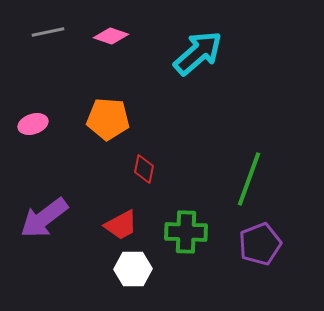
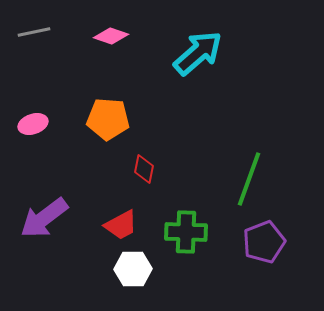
gray line: moved 14 px left
purple pentagon: moved 4 px right, 2 px up
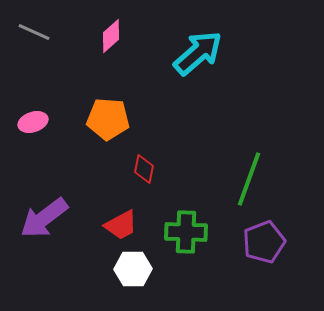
gray line: rotated 36 degrees clockwise
pink diamond: rotated 60 degrees counterclockwise
pink ellipse: moved 2 px up
